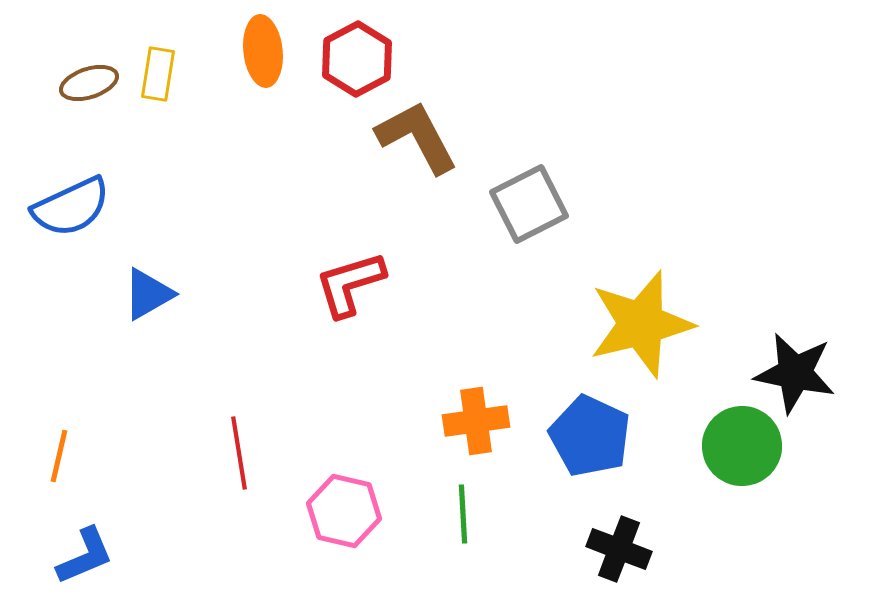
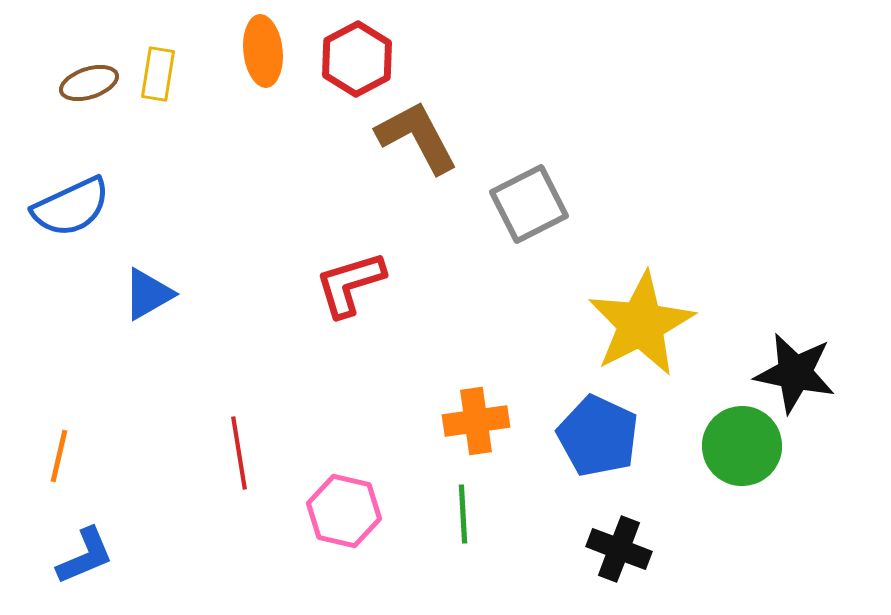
yellow star: rotated 13 degrees counterclockwise
blue pentagon: moved 8 px right
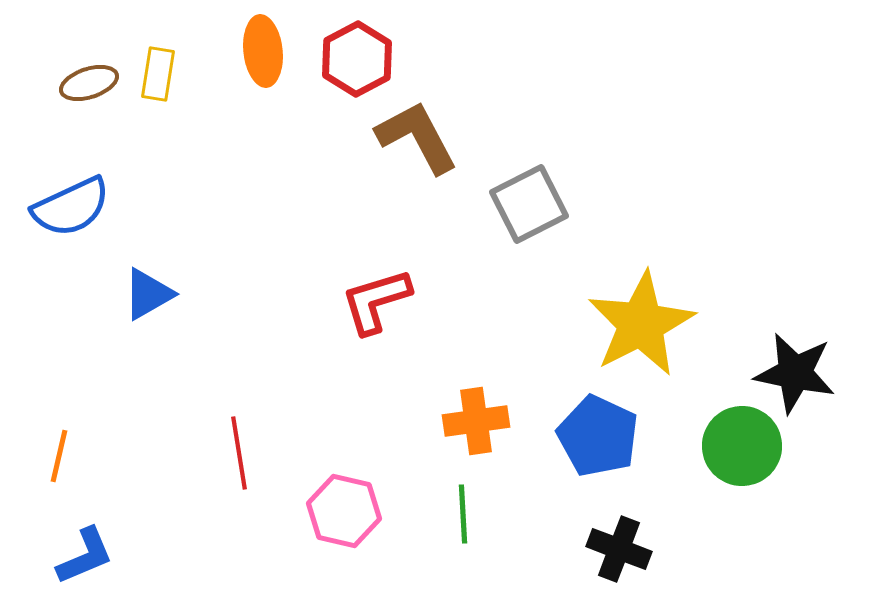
red L-shape: moved 26 px right, 17 px down
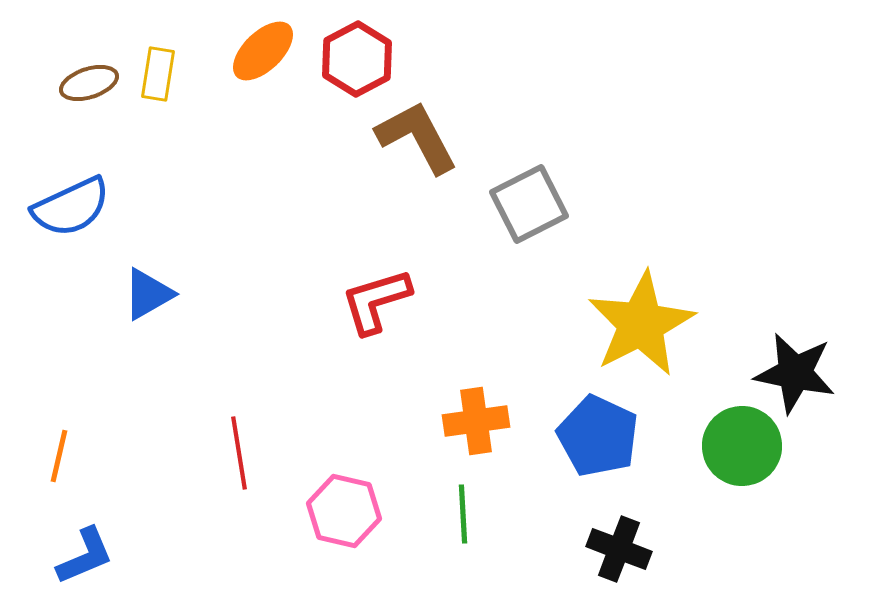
orange ellipse: rotated 52 degrees clockwise
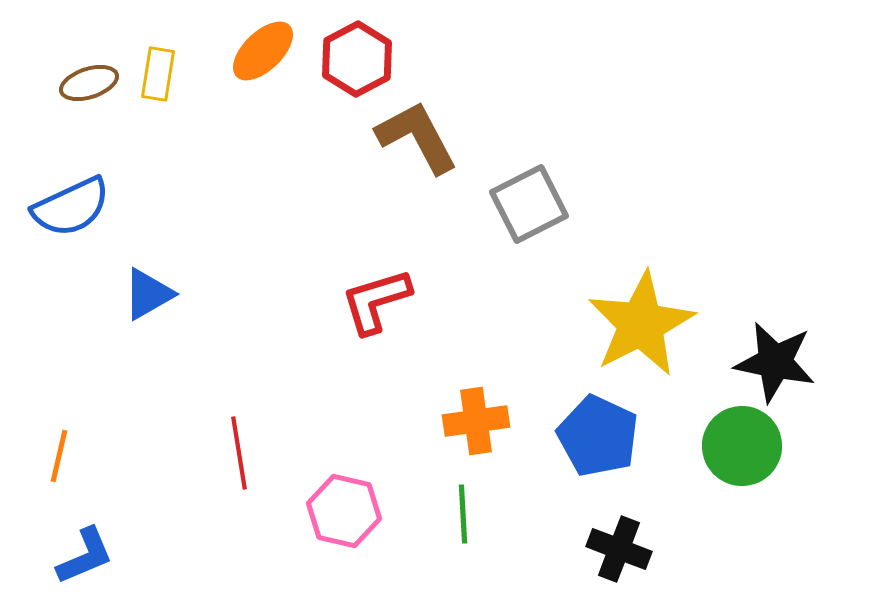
black star: moved 20 px left, 11 px up
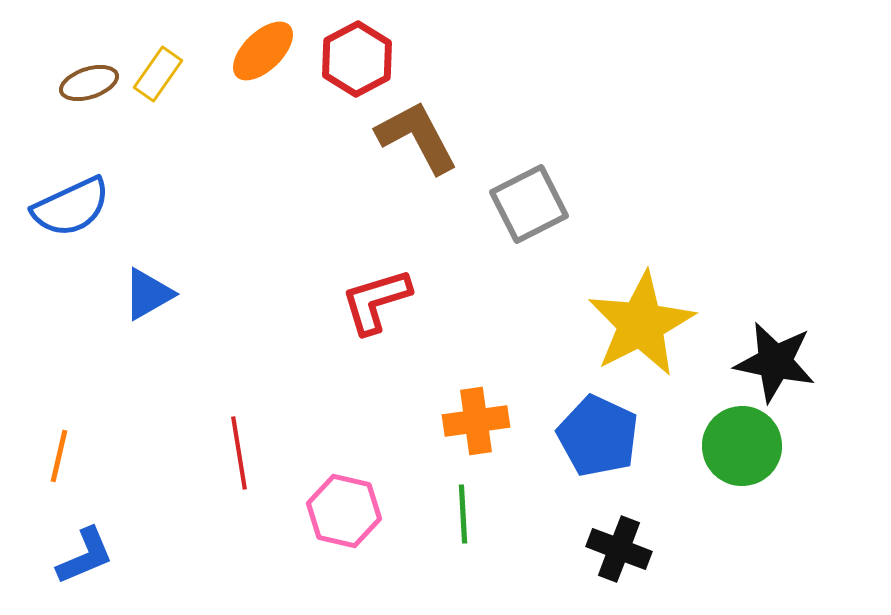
yellow rectangle: rotated 26 degrees clockwise
